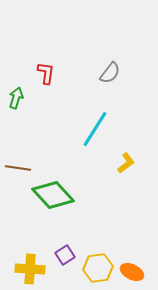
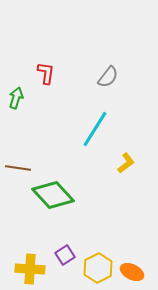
gray semicircle: moved 2 px left, 4 px down
yellow hexagon: rotated 20 degrees counterclockwise
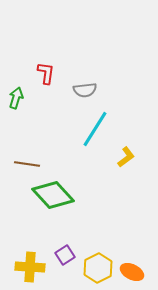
gray semicircle: moved 23 px left, 13 px down; rotated 45 degrees clockwise
yellow L-shape: moved 6 px up
brown line: moved 9 px right, 4 px up
yellow cross: moved 2 px up
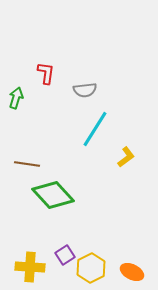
yellow hexagon: moved 7 px left
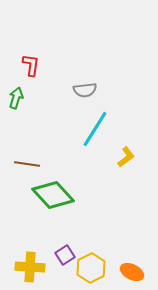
red L-shape: moved 15 px left, 8 px up
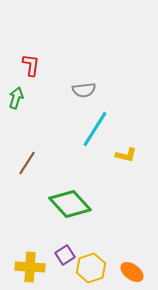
gray semicircle: moved 1 px left
yellow L-shape: moved 2 px up; rotated 50 degrees clockwise
brown line: moved 1 px up; rotated 65 degrees counterclockwise
green diamond: moved 17 px right, 9 px down
yellow hexagon: rotated 8 degrees clockwise
orange ellipse: rotated 10 degrees clockwise
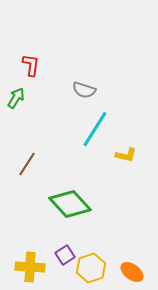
gray semicircle: rotated 25 degrees clockwise
green arrow: rotated 15 degrees clockwise
brown line: moved 1 px down
